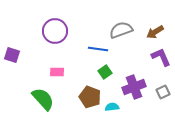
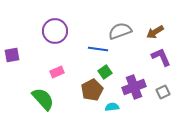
gray semicircle: moved 1 px left, 1 px down
purple square: rotated 28 degrees counterclockwise
pink rectangle: rotated 24 degrees counterclockwise
brown pentagon: moved 2 px right, 7 px up; rotated 25 degrees clockwise
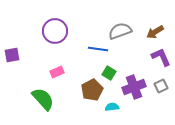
green square: moved 4 px right, 1 px down; rotated 24 degrees counterclockwise
gray square: moved 2 px left, 6 px up
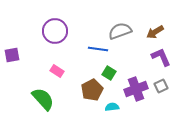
pink rectangle: moved 1 px up; rotated 56 degrees clockwise
purple cross: moved 2 px right, 2 px down
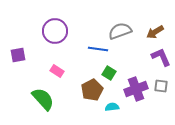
purple square: moved 6 px right
gray square: rotated 32 degrees clockwise
